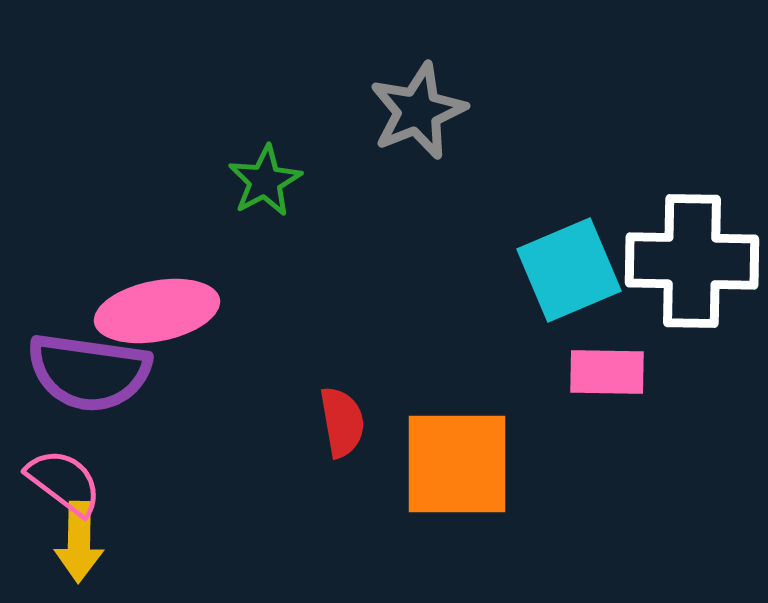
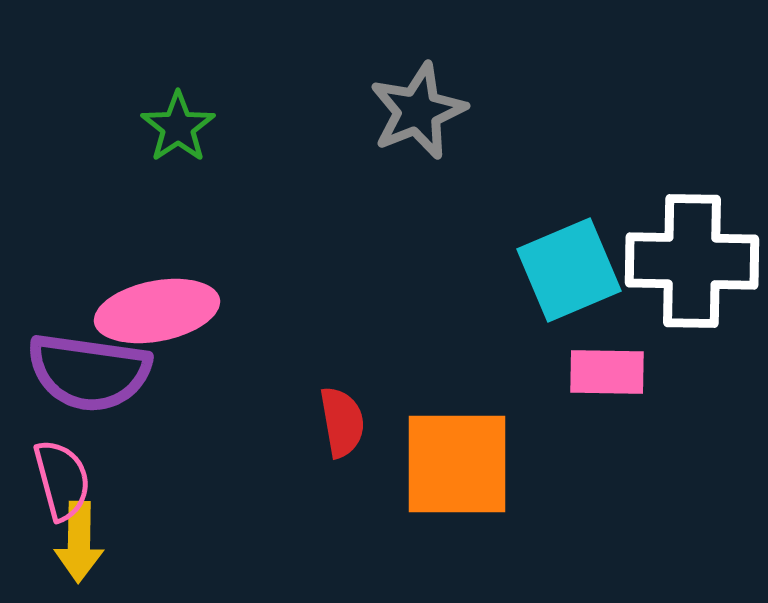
green star: moved 87 px left, 54 px up; rotated 6 degrees counterclockwise
pink semicircle: moved 2 px left, 2 px up; rotated 38 degrees clockwise
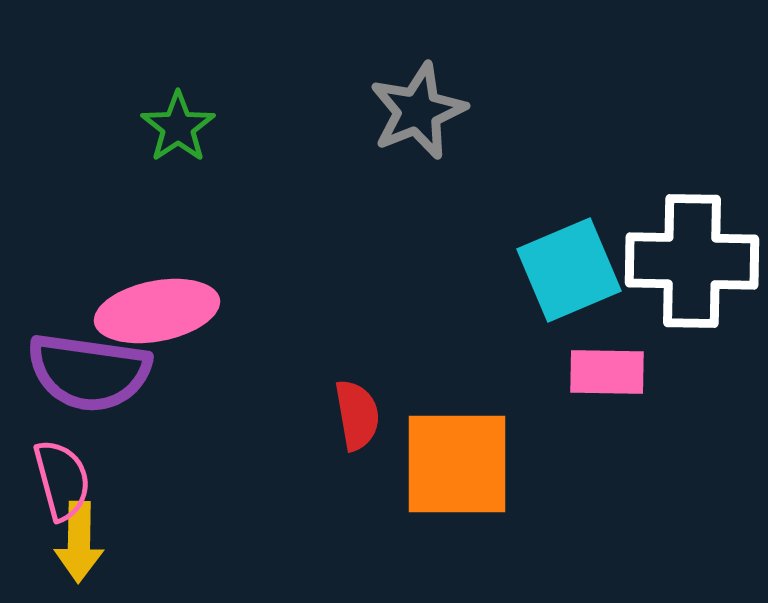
red semicircle: moved 15 px right, 7 px up
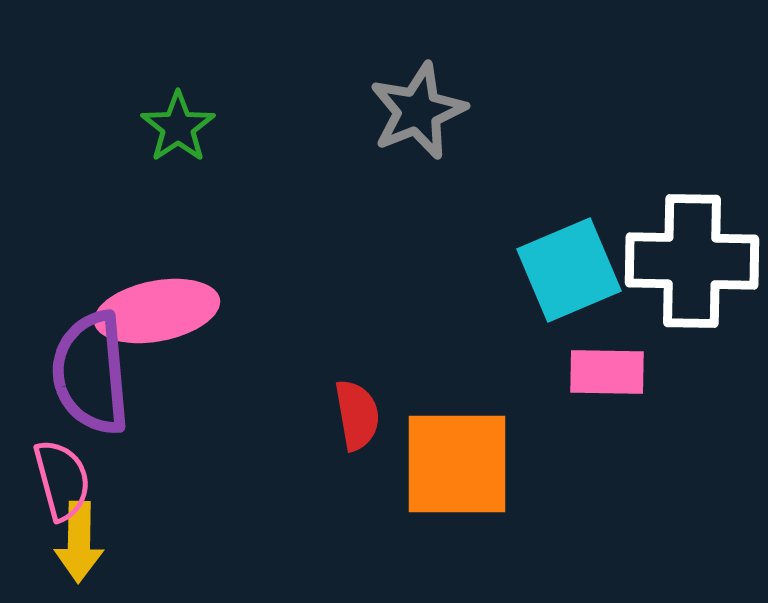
purple semicircle: moved 2 px right, 1 px down; rotated 77 degrees clockwise
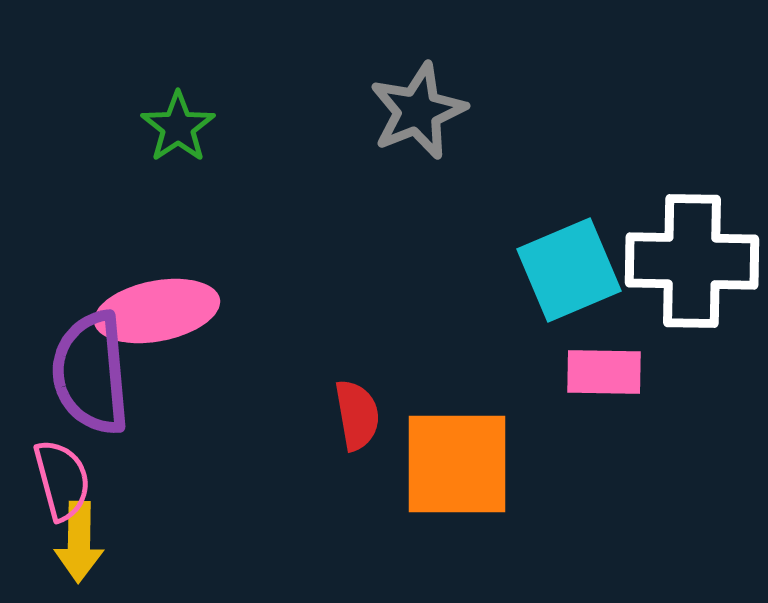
pink rectangle: moved 3 px left
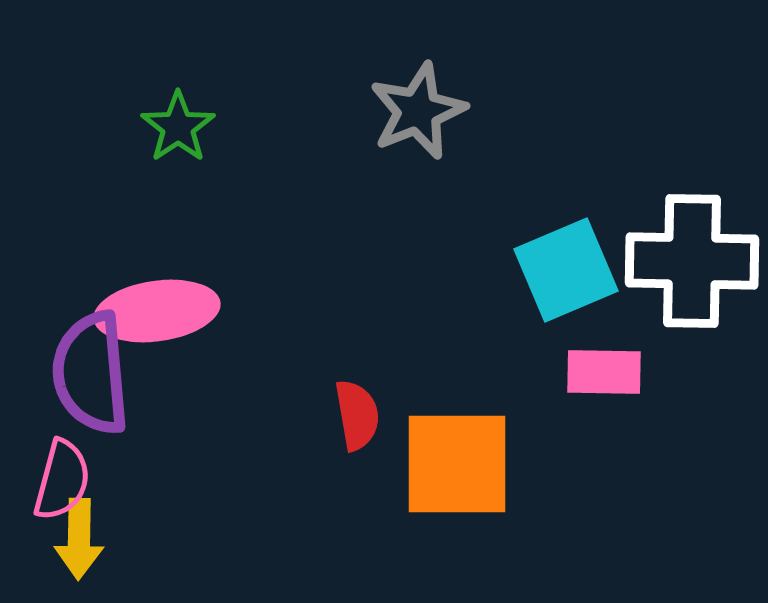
cyan square: moved 3 px left
pink ellipse: rotated 3 degrees clockwise
pink semicircle: rotated 30 degrees clockwise
yellow arrow: moved 3 px up
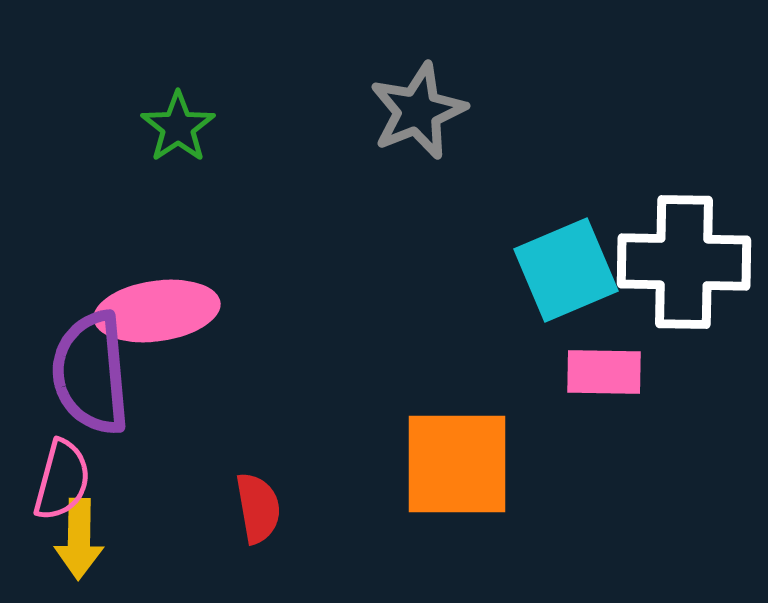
white cross: moved 8 px left, 1 px down
red semicircle: moved 99 px left, 93 px down
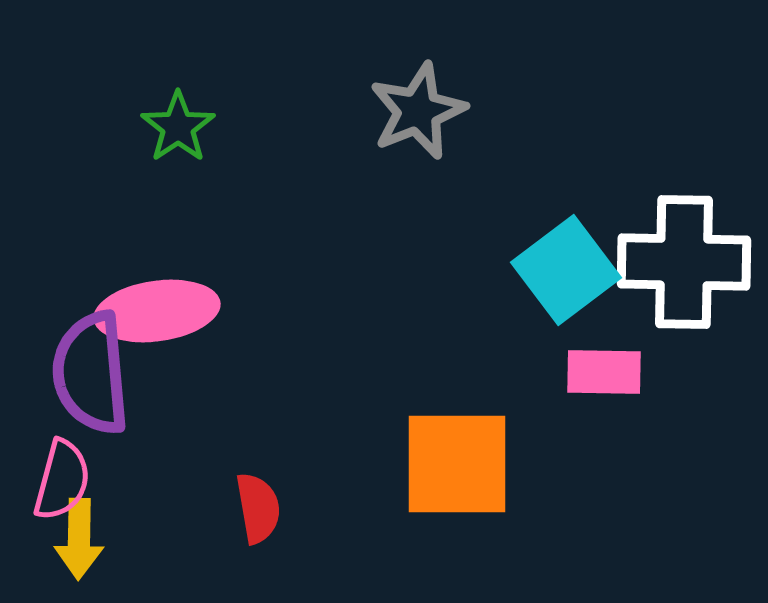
cyan square: rotated 14 degrees counterclockwise
